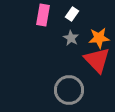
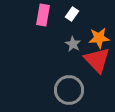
gray star: moved 2 px right, 6 px down
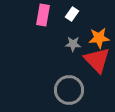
gray star: rotated 28 degrees counterclockwise
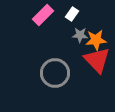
pink rectangle: rotated 35 degrees clockwise
orange star: moved 3 px left, 2 px down
gray star: moved 7 px right, 9 px up
gray circle: moved 14 px left, 17 px up
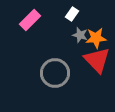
pink rectangle: moved 13 px left, 5 px down
gray star: rotated 14 degrees clockwise
orange star: moved 2 px up
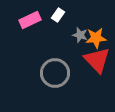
white rectangle: moved 14 px left, 1 px down
pink rectangle: rotated 20 degrees clockwise
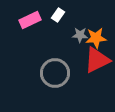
gray star: rotated 14 degrees counterclockwise
red triangle: rotated 48 degrees clockwise
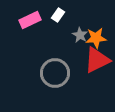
gray star: rotated 28 degrees clockwise
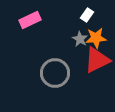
white rectangle: moved 29 px right
gray star: moved 4 px down
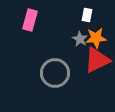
white rectangle: rotated 24 degrees counterclockwise
pink rectangle: rotated 50 degrees counterclockwise
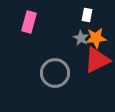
pink rectangle: moved 1 px left, 2 px down
gray star: moved 1 px right, 1 px up
